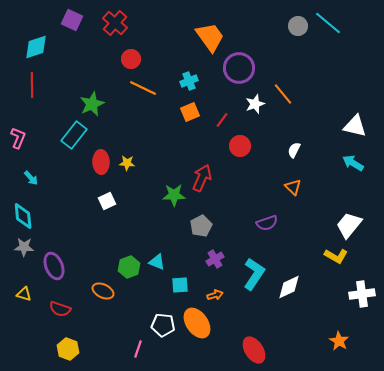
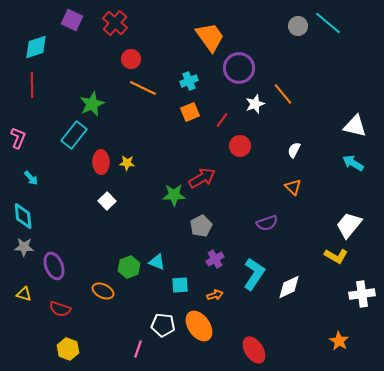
red arrow at (202, 178): rotated 36 degrees clockwise
white square at (107, 201): rotated 18 degrees counterclockwise
orange ellipse at (197, 323): moved 2 px right, 3 px down
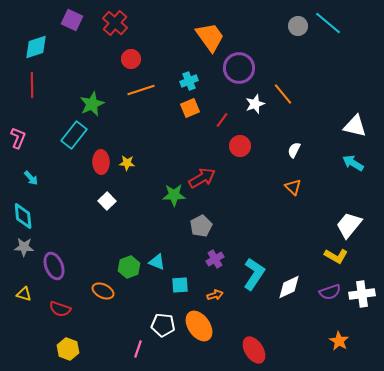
orange line at (143, 88): moved 2 px left, 2 px down; rotated 44 degrees counterclockwise
orange square at (190, 112): moved 4 px up
purple semicircle at (267, 223): moved 63 px right, 69 px down
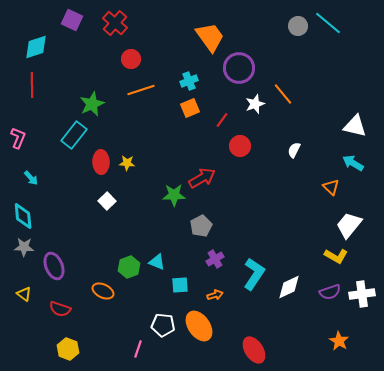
orange triangle at (293, 187): moved 38 px right
yellow triangle at (24, 294): rotated 21 degrees clockwise
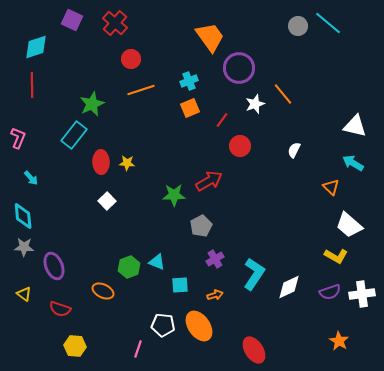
red arrow at (202, 178): moved 7 px right, 3 px down
white trapezoid at (349, 225): rotated 88 degrees counterclockwise
yellow hexagon at (68, 349): moved 7 px right, 3 px up; rotated 15 degrees counterclockwise
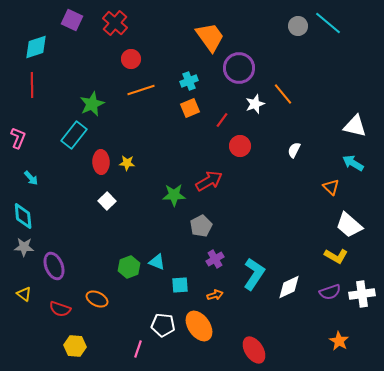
orange ellipse at (103, 291): moved 6 px left, 8 px down
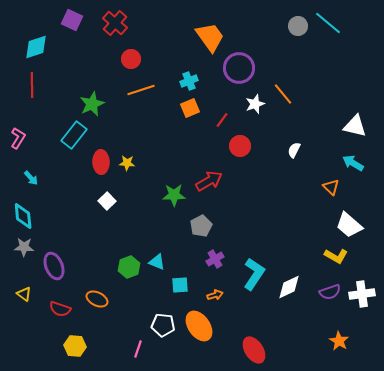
pink L-shape at (18, 138): rotated 10 degrees clockwise
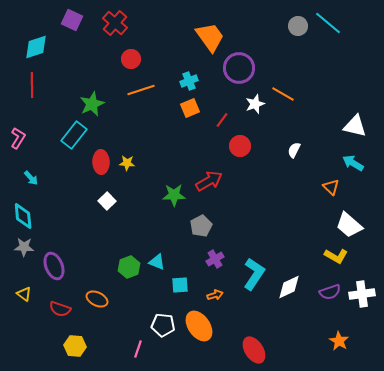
orange line at (283, 94): rotated 20 degrees counterclockwise
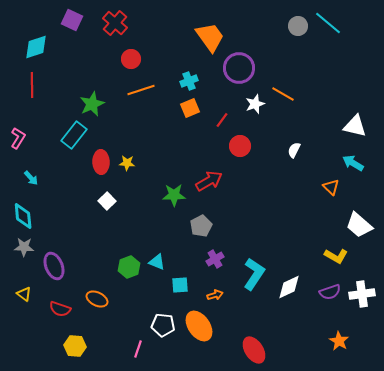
white trapezoid at (349, 225): moved 10 px right
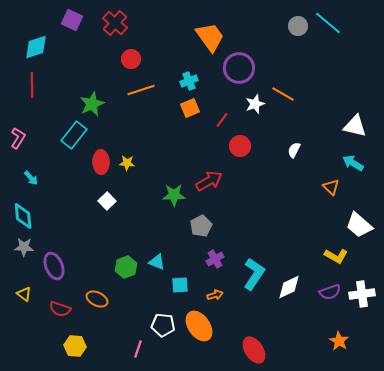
green hexagon at (129, 267): moved 3 px left
